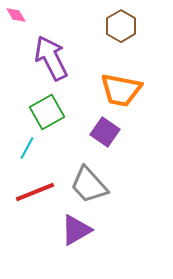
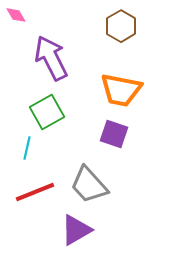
purple square: moved 9 px right, 2 px down; rotated 16 degrees counterclockwise
cyan line: rotated 15 degrees counterclockwise
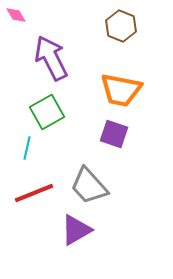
brown hexagon: rotated 8 degrees counterclockwise
gray trapezoid: moved 1 px down
red line: moved 1 px left, 1 px down
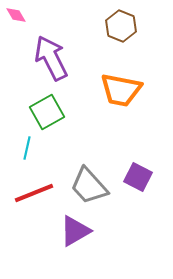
purple square: moved 24 px right, 43 px down; rotated 8 degrees clockwise
purple triangle: moved 1 px left, 1 px down
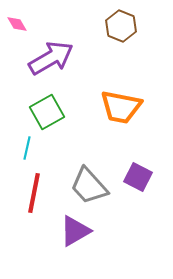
pink diamond: moved 1 px right, 9 px down
purple arrow: rotated 87 degrees clockwise
orange trapezoid: moved 17 px down
red line: rotated 57 degrees counterclockwise
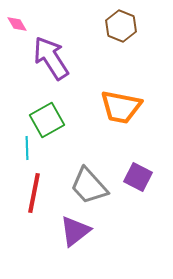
purple arrow: rotated 93 degrees counterclockwise
green square: moved 8 px down
cyan line: rotated 15 degrees counterclockwise
purple triangle: rotated 8 degrees counterclockwise
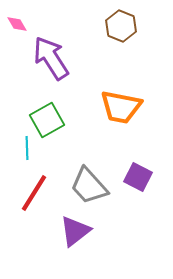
red line: rotated 21 degrees clockwise
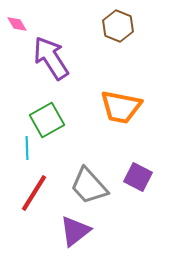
brown hexagon: moved 3 px left
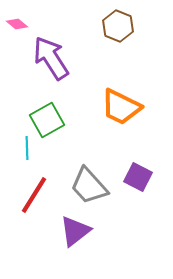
pink diamond: rotated 20 degrees counterclockwise
orange trapezoid: rotated 15 degrees clockwise
red line: moved 2 px down
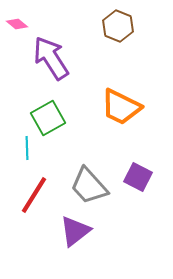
green square: moved 1 px right, 2 px up
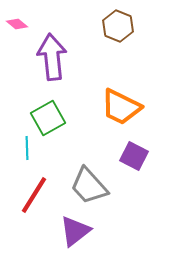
purple arrow: moved 1 px right, 1 px up; rotated 27 degrees clockwise
purple square: moved 4 px left, 21 px up
